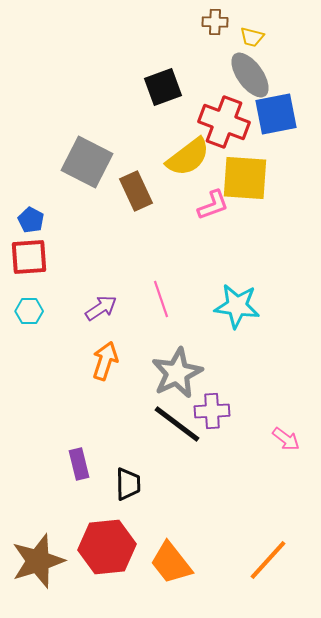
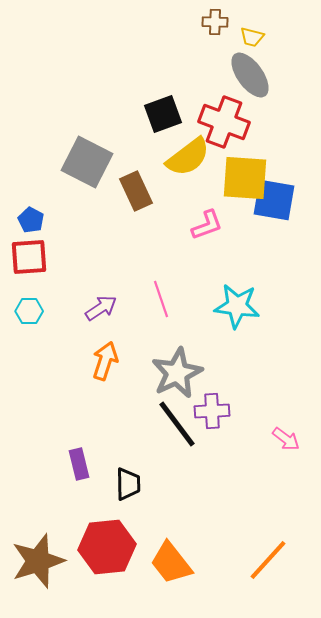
black square: moved 27 px down
blue square: moved 2 px left, 86 px down; rotated 21 degrees clockwise
pink L-shape: moved 6 px left, 20 px down
black line: rotated 16 degrees clockwise
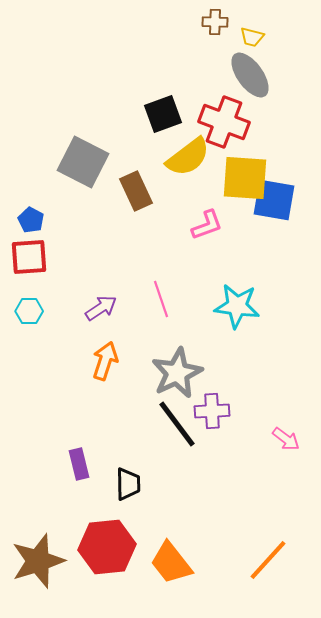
gray square: moved 4 px left
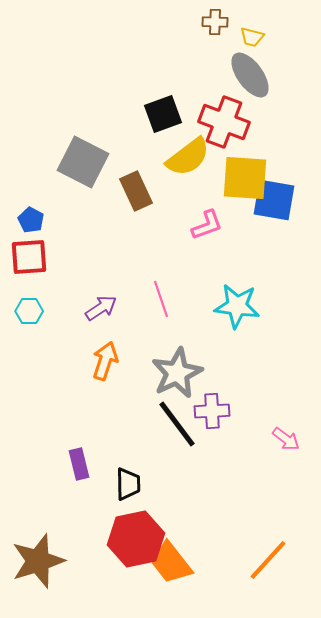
red hexagon: moved 29 px right, 8 px up; rotated 6 degrees counterclockwise
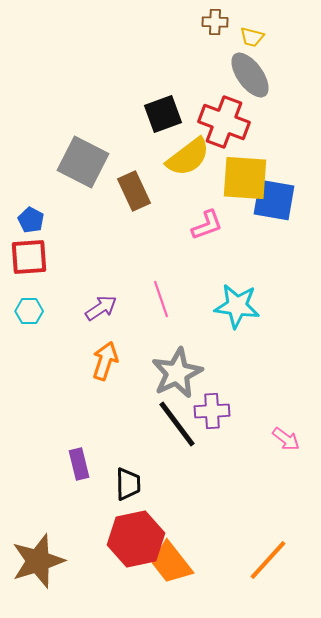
brown rectangle: moved 2 px left
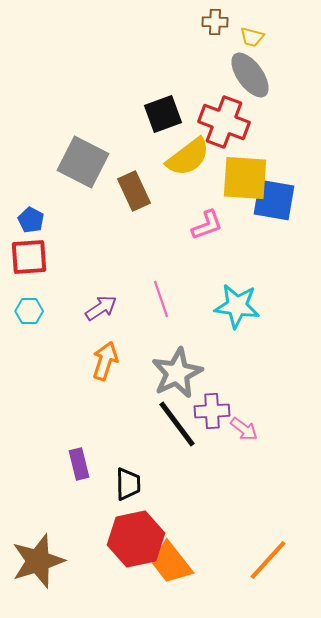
pink arrow: moved 42 px left, 10 px up
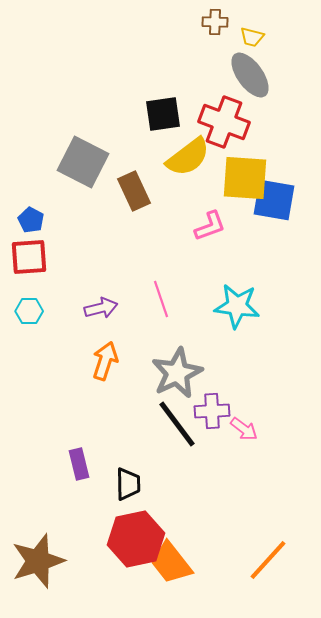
black square: rotated 12 degrees clockwise
pink L-shape: moved 3 px right, 1 px down
purple arrow: rotated 20 degrees clockwise
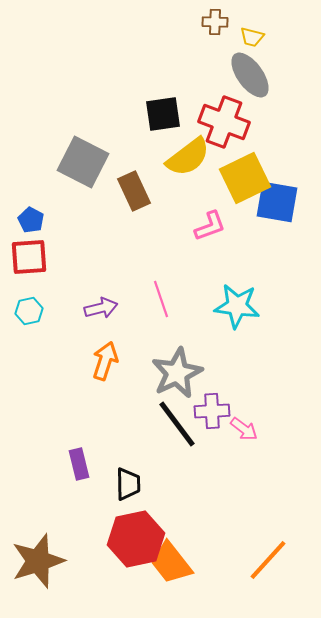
yellow square: rotated 30 degrees counterclockwise
blue square: moved 3 px right, 2 px down
cyan hexagon: rotated 12 degrees counterclockwise
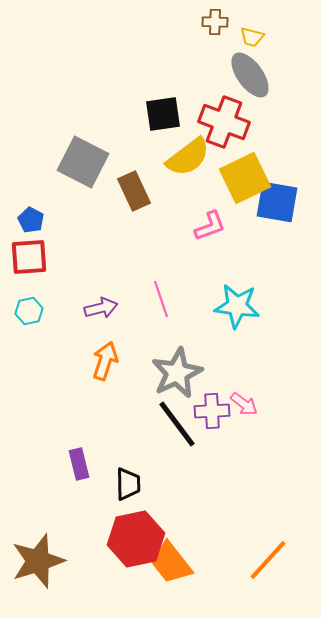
pink arrow: moved 25 px up
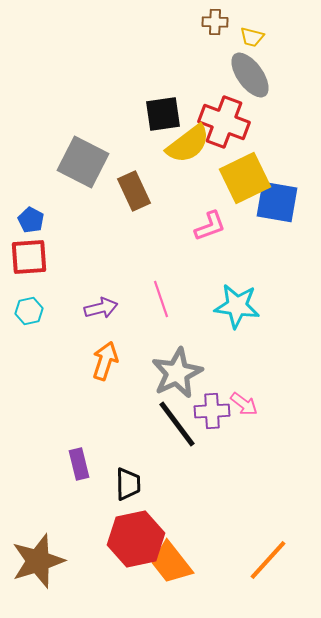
yellow semicircle: moved 13 px up
